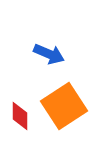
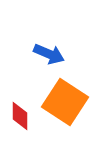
orange square: moved 1 px right, 4 px up; rotated 24 degrees counterclockwise
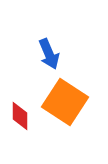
blue arrow: rotated 44 degrees clockwise
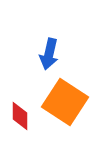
blue arrow: rotated 36 degrees clockwise
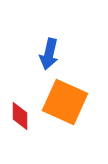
orange square: rotated 9 degrees counterclockwise
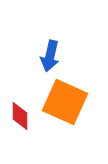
blue arrow: moved 1 px right, 2 px down
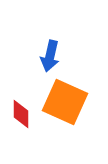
red diamond: moved 1 px right, 2 px up
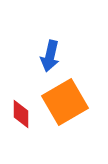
orange square: rotated 36 degrees clockwise
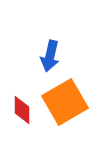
red diamond: moved 1 px right, 4 px up
